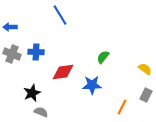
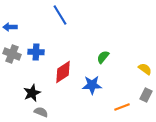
red diamond: rotated 25 degrees counterclockwise
orange line: rotated 42 degrees clockwise
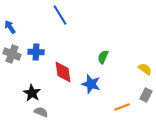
blue arrow: rotated 56 degrees clockwise
green semicircle: rotated 16 degrees counterclockwise
red diamond: rotated 65 degrees counterclockwise
blue star: moved 1 px left, 1 px up; rotated 18 degrees clockwise
black star: rotated 18 degrees counterclockwise
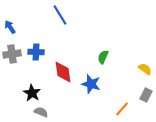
gray cross: rotated 30 degrees counterclockwise
orange line: moved 2 px down; rotated 28 degrees counterclockwise
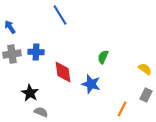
black star: moved 2 px left
orange line: rotated 14 degrees counterclockwise
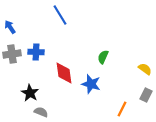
red diamond: moved 1 px right, 1 px down
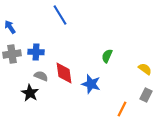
green semicircle: moved 4 px right, 1 px up
gray semicircle: moved 36 px up
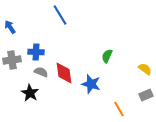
gray cross: moved 6 px down
gray semicircle: moved 4 px up
gray rectangle: rotated 40 degrees clockwise
orange line: moved 3 px left; rotated 56 degrees counterclockwise
